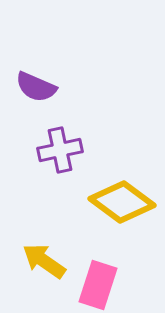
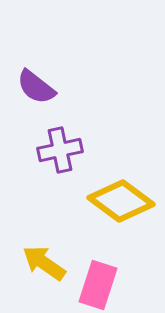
purple semicircle: rotated 15 degrees clockwise
yellow diamond: moved 1 px left, 1 px up
yellow arrow: moved 2 px down
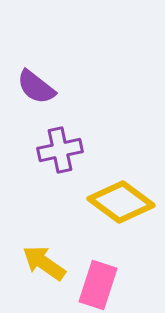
yellow diamond: moved 1 px down
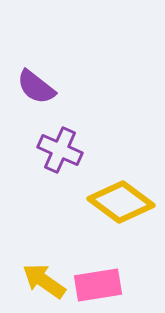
purple cross: rotated 36 degrees clockwise
yellow arrow: moved 18 px down
pink rectangle: rotated 63 degrees clockwise
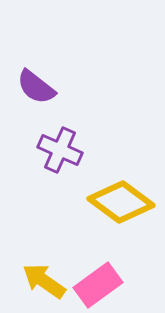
pink rectangle: rotated 27 degrees counterclockwise
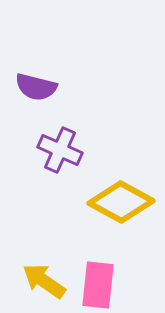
purple semicircle: rotated 24 degrees counterclockwise
yellow diamond: rotated 8 degrees counterclockwise
pink rectangle: rotated 48 degrees counterclockwise
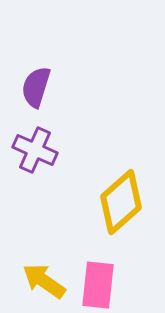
purple semicircle: rotated 93 degrees clockwise
purple cross: moved 25 px left
yellow diamond: rotated 70 degrees counterclockwise
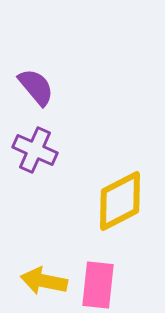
purple semicircle: rotated 123 degrees clockwise
yellow diamond: moved 1 px left, 1 px up; rotated 14 degrees clockwise
yellow arrow: rotated 24 degrees counterclockwise
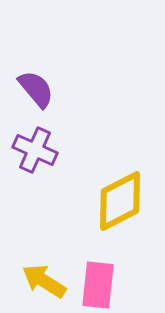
purple semicircle: moved 2 px down
yellow arrow: rotated 21 degrees clockwise
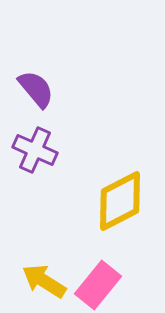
pink rectangle: rotated 33 degrees clockwise
